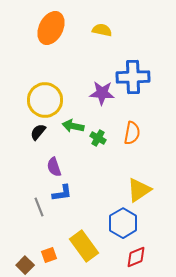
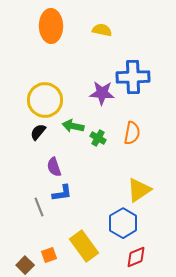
orange ellipse: moved 2 px up; rotated 28 degrees counterclockwise
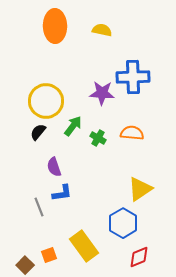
orange ellipse: moved 4 px right
yellow circle: moved 1 px right, 1 px down
green arrow: rotated 115 degrees clockwise
orange semicircle: rotated 95 degrees counterclockwise
yellow triangle: moved 1 px right, 1 px up
red diamond: moved 3 px right
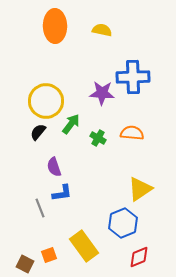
green arrow: moved 2 px left, 2 px up
gray line: moved 1 px right, 1 px down
blue hexagon: rotated 8 degrees clockwise
brown square: moved 1 px up; rotated 18 degrees counterclockwise
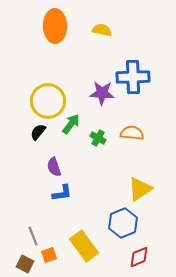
yellow circle: moved 2 px right
gray line: moved 7 px left, 28 px down
